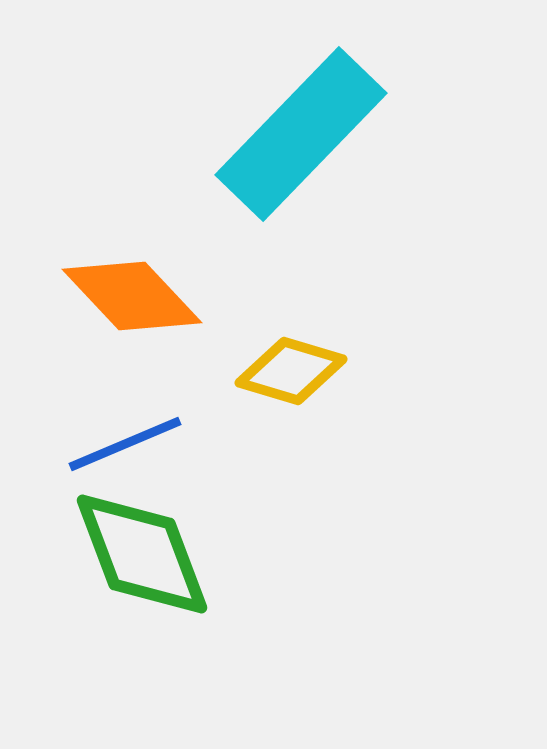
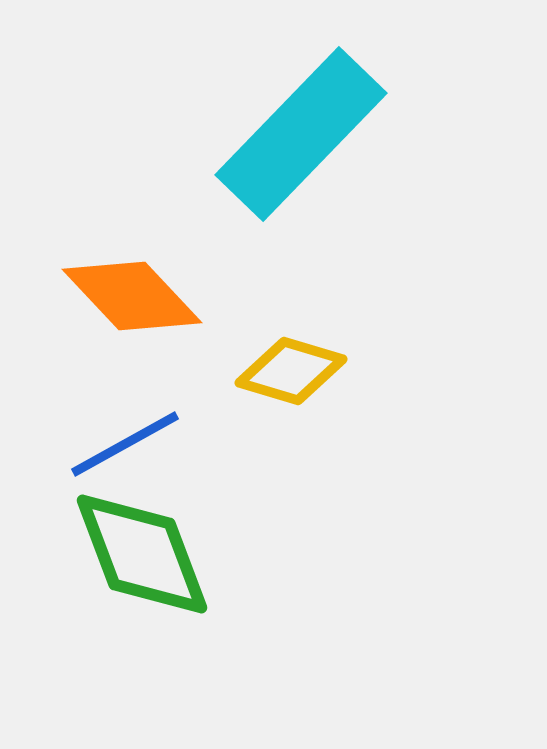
blue line: rotated 6 degrees counterclockwise
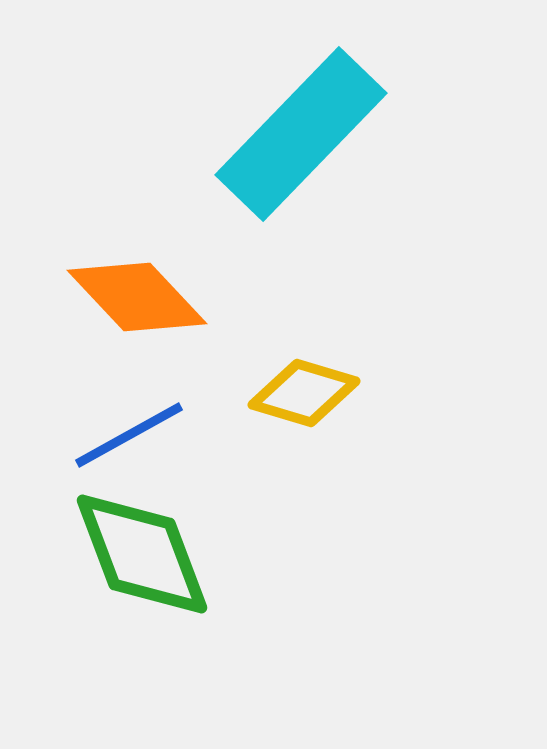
orange diamond: moved 5 px right, 1 px down
yellow diamond: moved 13 px right, 22 px down
blue line: moved 4 px right, 9 px up
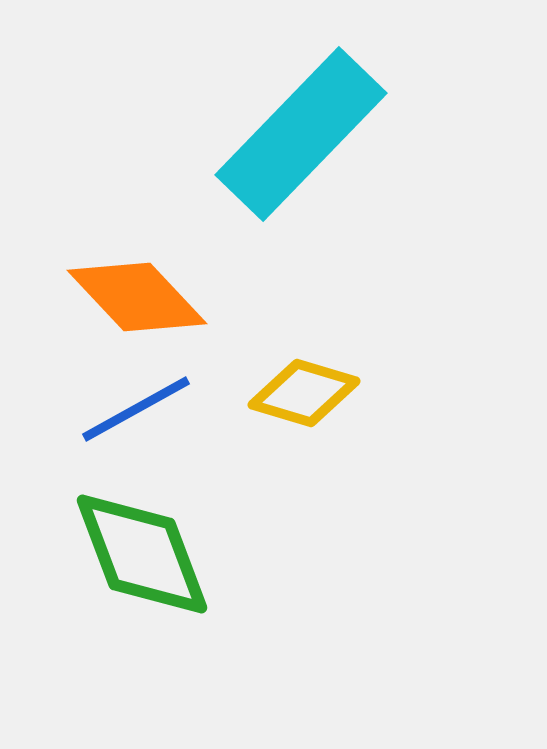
blue line: moved 7 px right, 26 px up
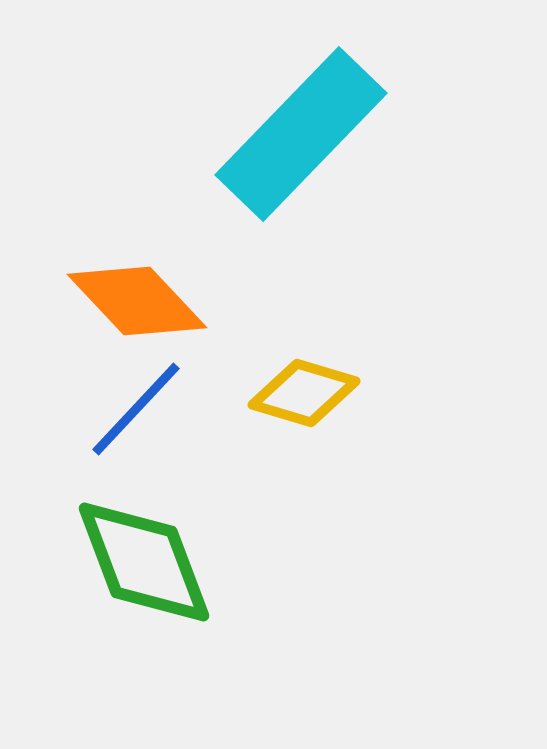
orange diamond: moved 4 px down
blue line: rotated 18 degrees counterclockwise
green diamond: moved 2 px right, 8 px down
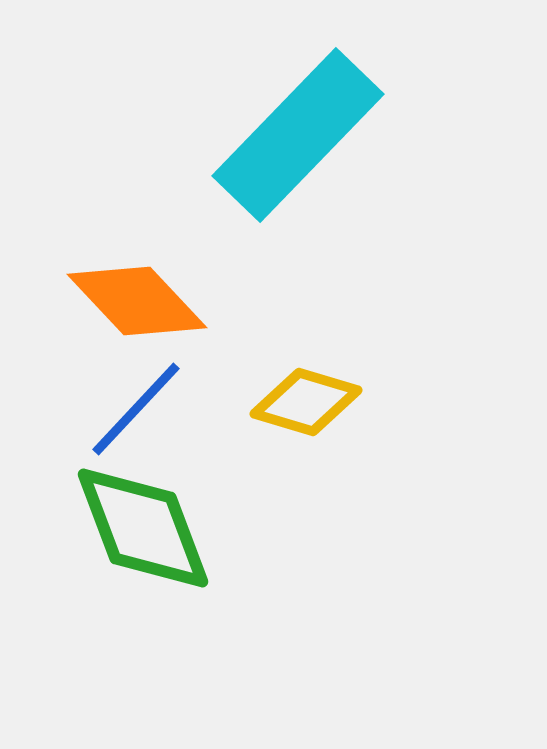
cyan rectangle: moved 3 px left, 1 px down
yellow diamond: moved 2 px right, 9 px down
green diamond: moved 1 px left, 34 px up
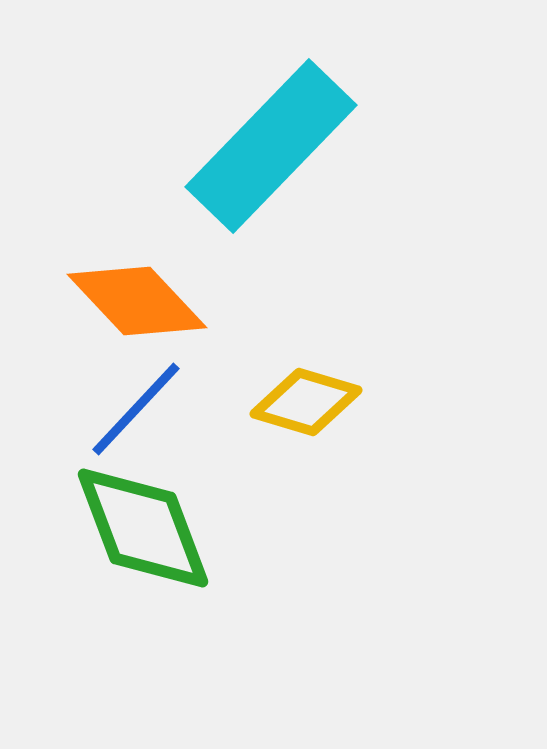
cyan rectangle: moved 27 px left, 11 px down
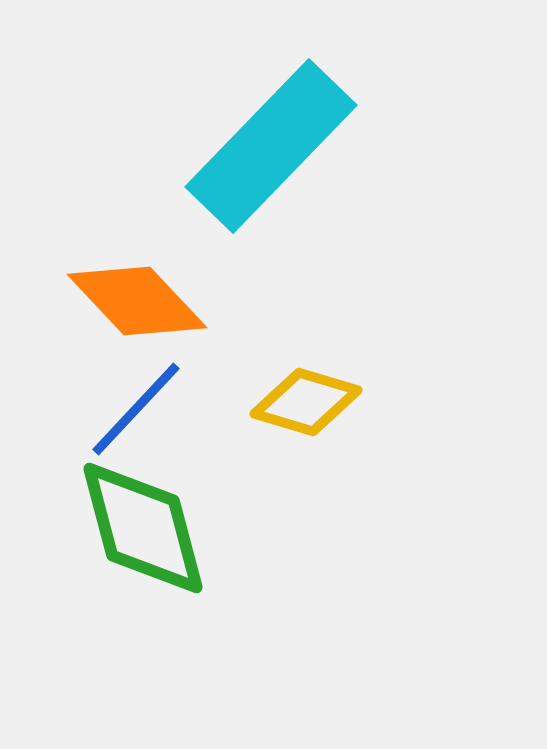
green diamond: rotated 6 degrees clockwise
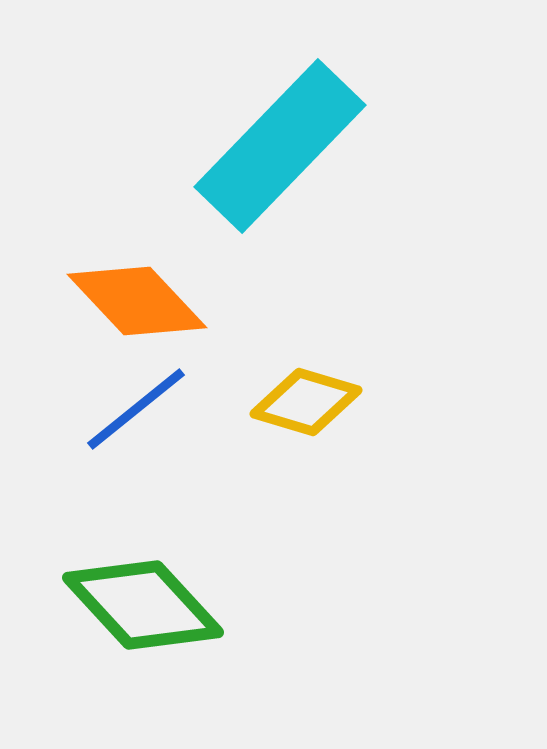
cyan rectangle: moved 9 px right
blue line: rotated 8 degrees clockwise
green diamond: moved 77 px down; rotated 28 degrees counterclockwise
